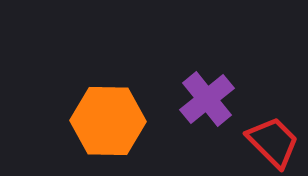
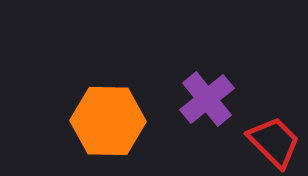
red trapezoid: moved 1 px right
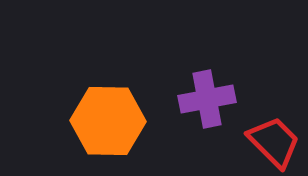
purple cross: rotated 28 degrees clockwise
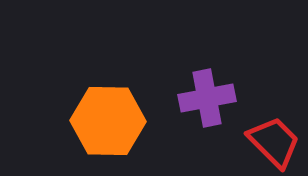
purple cross: moved 1 px up
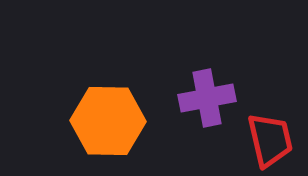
red trapezoid: moved 4 px left, 2 px up; rotated 32 degrees clockwise
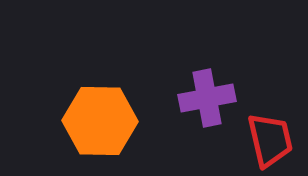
orange hexagon: moved 8 px left
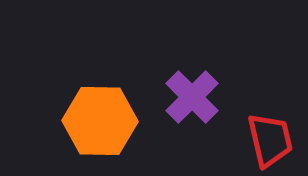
purple cross: moved 15 px left, 1 px up; rotated 34 degrees counterclockwise
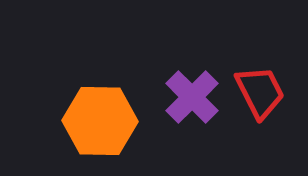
red trapezoid: moved 10 px left, 48 px up; rotated 14 degrees counterclockwise
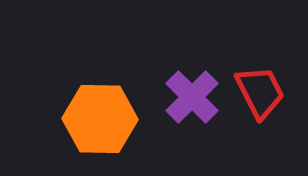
orange hexagon: moved 2 px up
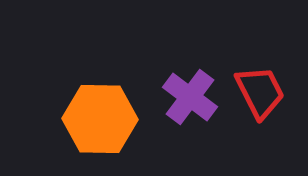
purple cross: moved 2 px left; rotated 8 degrees counterclockwise
